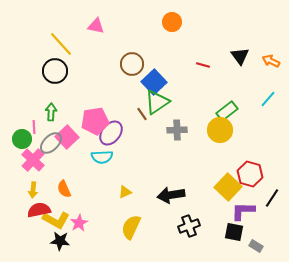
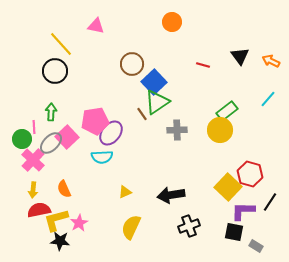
black line: moved 2 px left, 4 px down
yellow L-shape: rotated 136 degrees clockwise
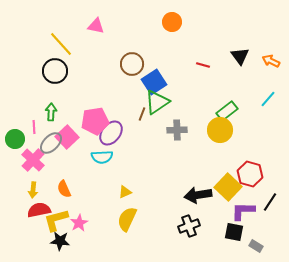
blue square: rotated 10 degrees clockwise
brown line: rotated 56 degrees clockwise
green circle: moved 7 px left
black arrow: moved 27 px right
yellow semicircle: moved 4 px left, 8 px up
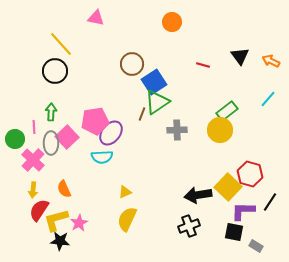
pink triangle: moved 8 px up
gray ellipse: rotated 45 degrees counterclockwise
red semicircle: rotated 45 degrees counterclockwise
